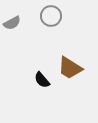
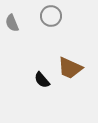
gray semicircle: rotated 96 degrees clockwise
brown trapezoid: rotated 8 degrees counterclockwise
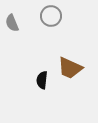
black semicircle: rotated 48 degrees clockwise
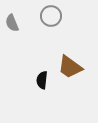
brown trapezoid: moved 1 px up; rotated 12 degrees clockwise
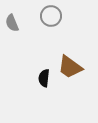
black semicircle: moved 2 px right, 2 px up
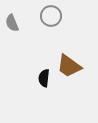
brown trapezoid: moved 1 px left, 1 px up
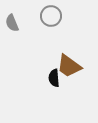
black semicircle: moved 10 px right; rotated 12 degrees counterclockwise
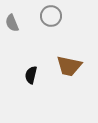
brown trapezoid: rotated 24 degrees counterclockwise
black semicircle: moved 23 px left, 3 px up; rotated 18 degrees clockwise
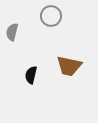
gray semicircle: moved 9 px down; rotated 36 degrees clockwise
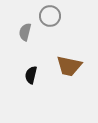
gray circle: moved 1 px left
gray semicircle: moved 13 px right
